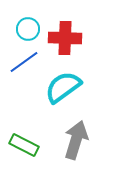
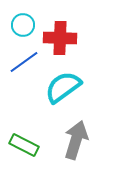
cyan circle: moved 5 px left, 4 px up
red cross: moved 5 px left
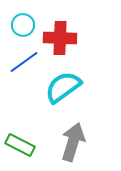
gray arrow: moved 3 px left, 2 px down
green rectangle: moved 4 px left
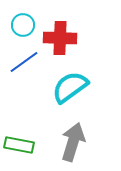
cyan semicircle: moved 7 px right
green rectangle: moved 1 px left; rotated 16 degrees counterclockwise
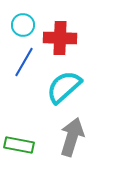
blue line: rotated 24 degrees counterclockwise
cyan semicircle: moved 6 px left; rotated 6 degrees counterclockwise
gray arrow: moved 1 px left, 5 px up
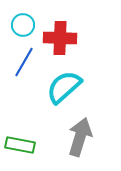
gray arrow: moved 8 px right
green rectangle: moved 1 px right
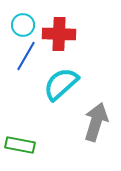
red cross: moved 1 px left, 4 px up
blue line: moved 2 px right, 6 px up
cyan semicircle: moved 3 px left, 3 px up
gray arrow: moved 16 px right, 15 px up
